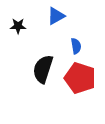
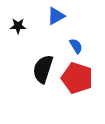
blue semicircle: rotated 21 degrees counterclockwise
red pentagon: moved 3 px left
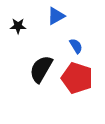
black semicircle: moved 2 px left; rotated 12 degrees clockwise
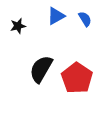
black star: rotated 14 degrees counterclockwise
blue semicircle: moved 9 px right, 27 px up
red pentagon: rotated 16 degrees clockwise
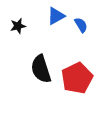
blue semicircle: moved 4 px left, 6 px down
black semicircle: rotated 48 degrees counterclockwise
red pentagon: rotated 12 degrees clockwise
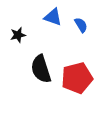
blue triangle: moved 3 px left, 1 px down; rotated 48 degrees clockwise
black star: moved 9 px down
red pentagon: rotated 12 degrees clockwise
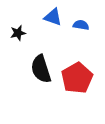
blue semicircle: rotated 49 degrees counterclockwise
black star: moved 2 px up
red pentagon: rotated 16 degrees counterclockwise
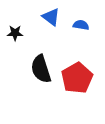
blue triangle: moved 2 px left; rotated 18 degrees clockwise
black star: moved 3 px left; rotated 14 degrees clockwise
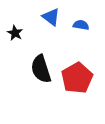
black star: rotated 28 degrees clockwise
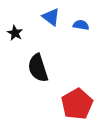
black semicircle: moved 3 px left, 1 px up
red pentagon: moved 26 px down
